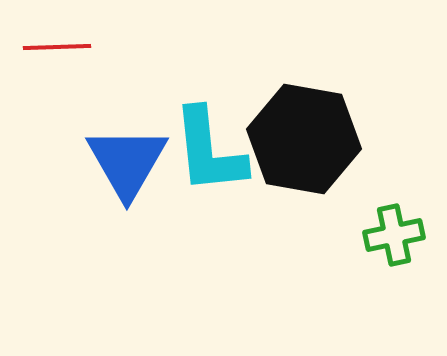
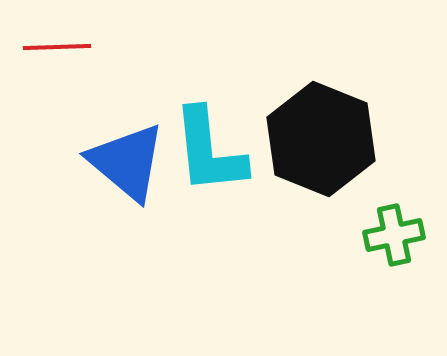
black hexagon: moved 17 px right; rotated 12 degrees clockwise
blue triangle: rotated 20 degrees counterclockwise
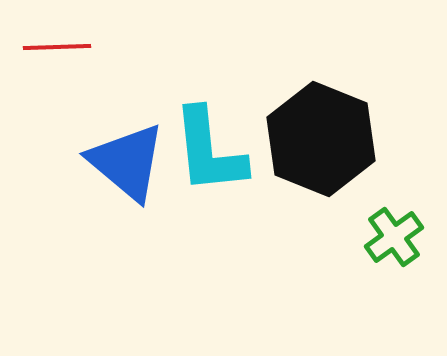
green cross: moved 2 px down; rotated 24 degrees counterclockwise
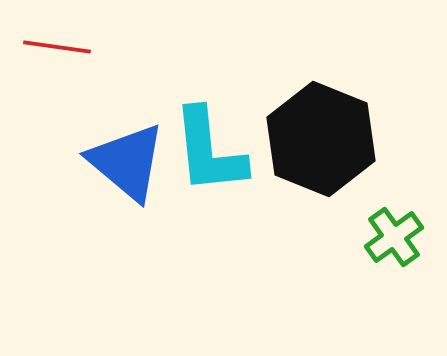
red line: rotated 10 degrees clockwise
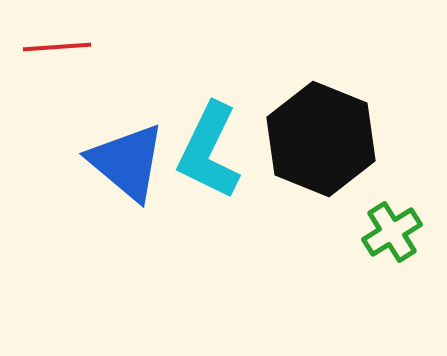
red line: rotated 12 degrees counterclockwise
cyan L-shape: rotated 32 degrees clockwise
green cross: moved 2 px left, 5 px up; rotated 4 degrees clockwise
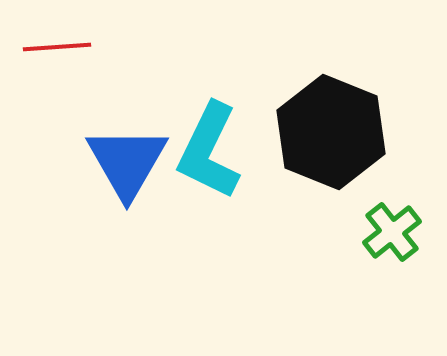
black hexagon: moved 10 px right, 7 px up
blue triangle: rotated 20 degrees clockwise
green cross: rotated 6 degrees counterclockwise
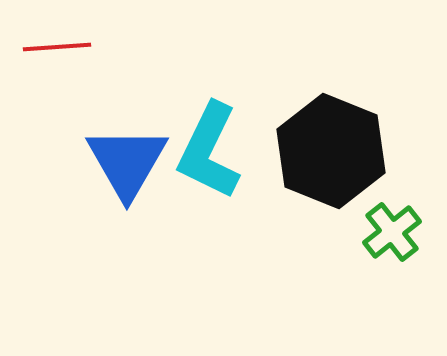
black hexagon: moved 19 px down
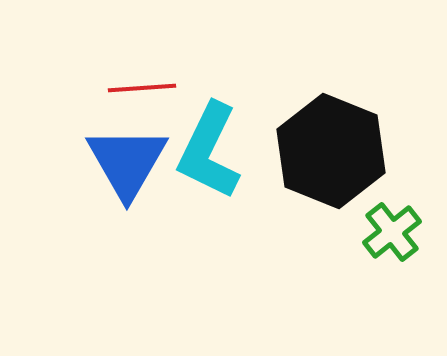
red line: moved 85 px right, 41 px down
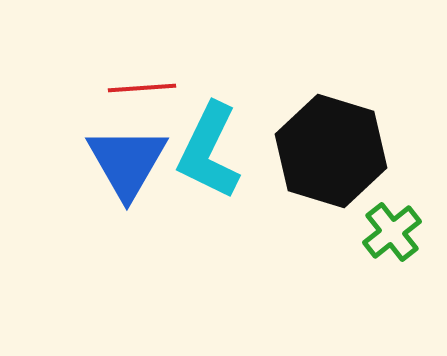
black hexagon: rotated 5 degrees counterclockwise
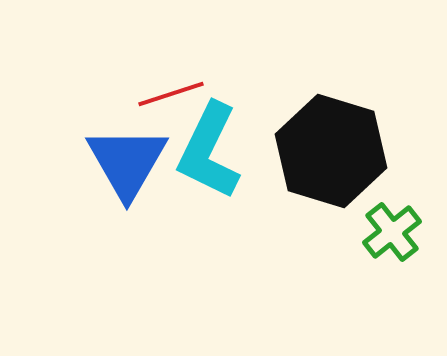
red line: moved 29 px right, 6 px down; rotated 14 degrees counterclockwise
